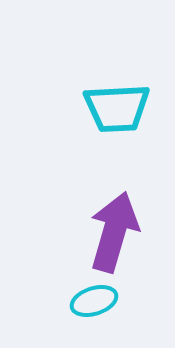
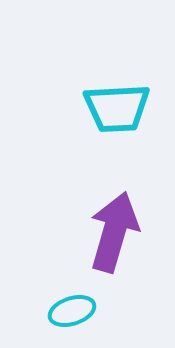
cyan ellipse: moved 22 px left, 10 px down
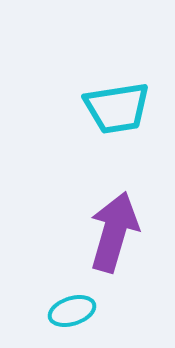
cyan trapezoid: rotated 6 degrees counterclockwise
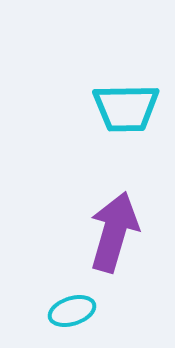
cyan trapezoid: moved 9 px right; rotated 8 degrees clockwise
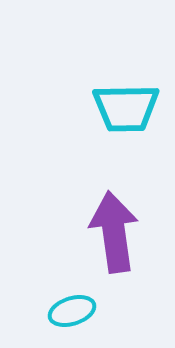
purple arrow: rotated 24 degrees counterclockwise
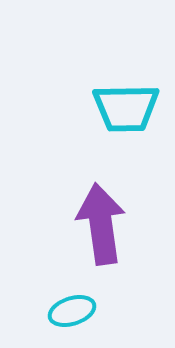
purple arrow: moved 13 px left, 8 px up
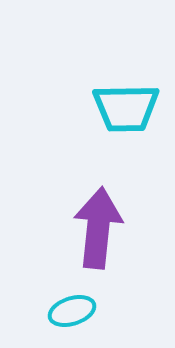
purple arrow: moved 3 px left, 4 px down; rotated 14 degrees clockwise
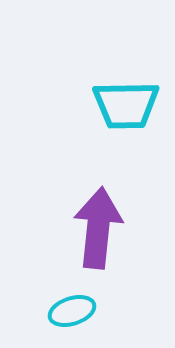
cyan trapezoid: moved 3 px up
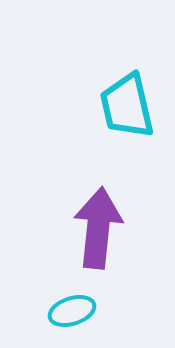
cyan trapezoid: moved 1 px right, 1 px down; rotated 78 degrees clockwise
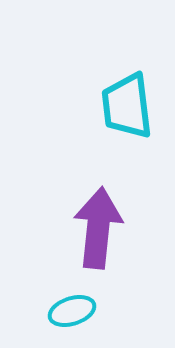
cyan trapezoid: rotated 6 degrees clockwise
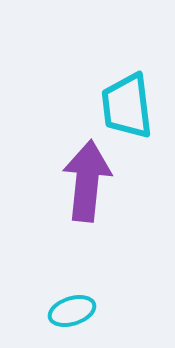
purple arrow: moved 11 px left, 47 px up
